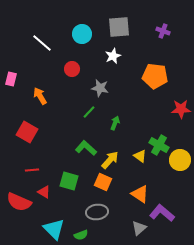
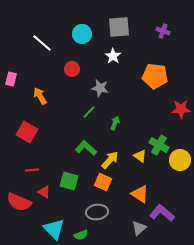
white star: rotated 14 degrees counterclockwise
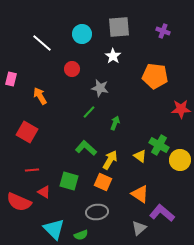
yellow arrow: rotated 12 degrees counterclockwise
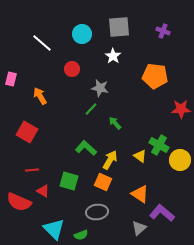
green line: moved 2 px right, 3 px up
green arrow: rotated 64 degrees counterclockwise
red triangle: moved 1 px left, 1 px up
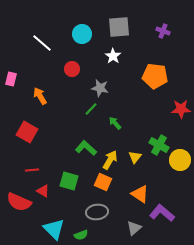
yellow triangle: moved 5 px left, 1 px down; rotated 32 degrees clockwise
gray triangle: moved 5 px left
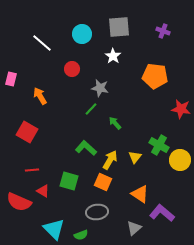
red star: rotated 12 degrees clockwise
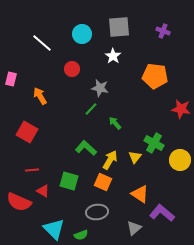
green cross: moved 5 px left, 2 px up
